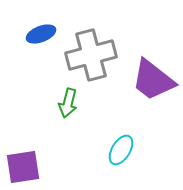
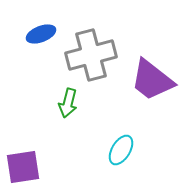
purple trapezoid: moved 1 px left
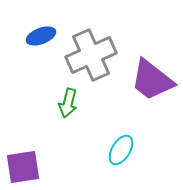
blue ellipse: moved 2 px down
gray cross: rotated 9 degrees counterclockwise
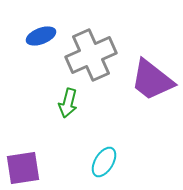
cyan ellipse: moved 17 px left, 12 px down
purple square: moved 1 px down
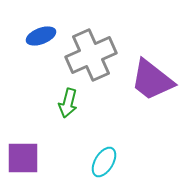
purple square: moved 10 px up; rotated 9 degrees clockwise
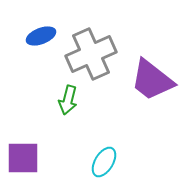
gray cross: moved 1 px up
green arrow: moved 3 px up
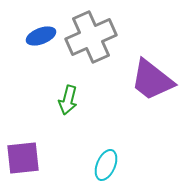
gray cross: moved 17 px up
purple square: rotated 6 degrees counterclockwise
cyan ellipse: moved 2 px right, 3 px down; rotated 8 degrees counterclockwise
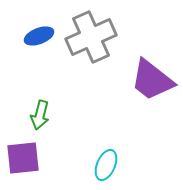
blue ellipse: moved 2 px left
green arrow: moved 28 px left, 15 px down
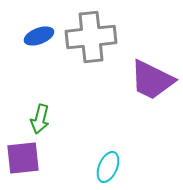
gray cross: rotated 18 degrees clockwise
purple trapezoid: rotated 12 degrees counterclockwise
green arrow: moved 4 px down
cyan ellipse: moved 2 px right, 2 px down
